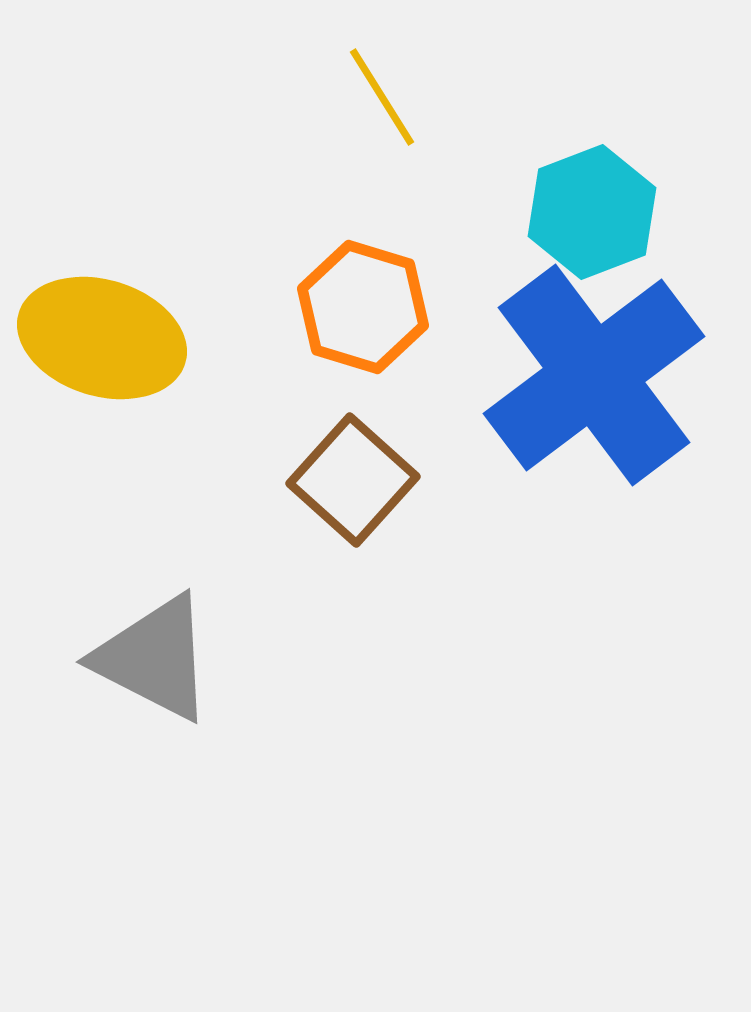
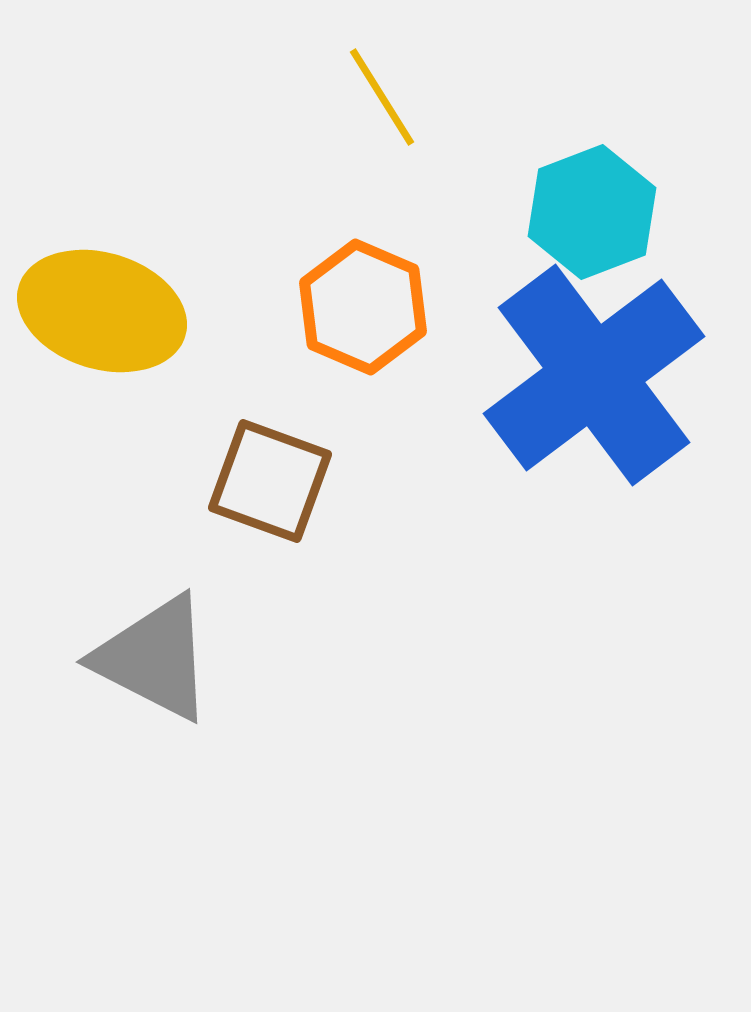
orange hexagon: rotated 6 degrees clockwise
yellow ellipse: moved 27 px up
brown square: moved 83 px left, 1 px down; rotated 22 degrees counterclockwise
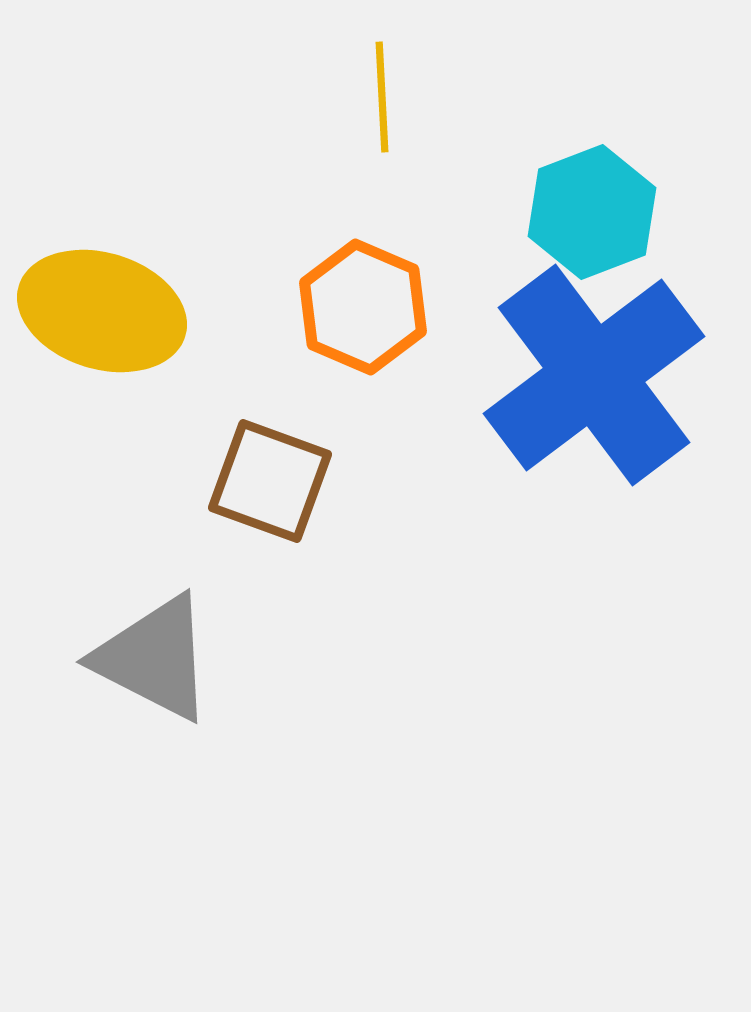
yellow line: rotated 29 degrees clockwise
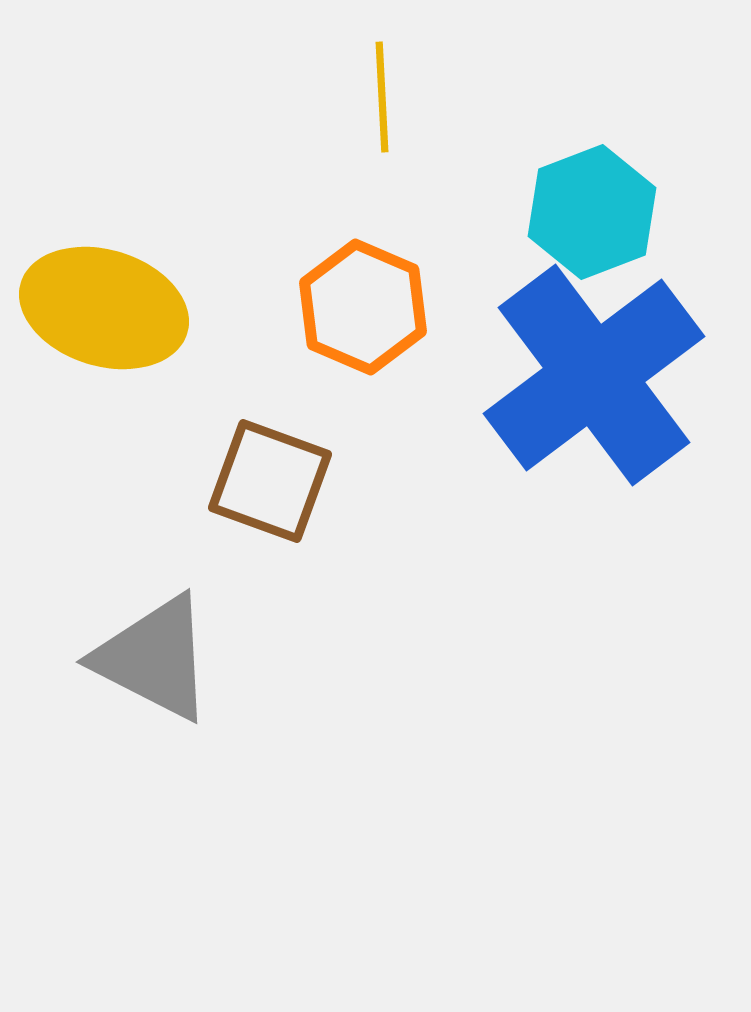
yellow ellipse: moved 2 px right, 3 px up
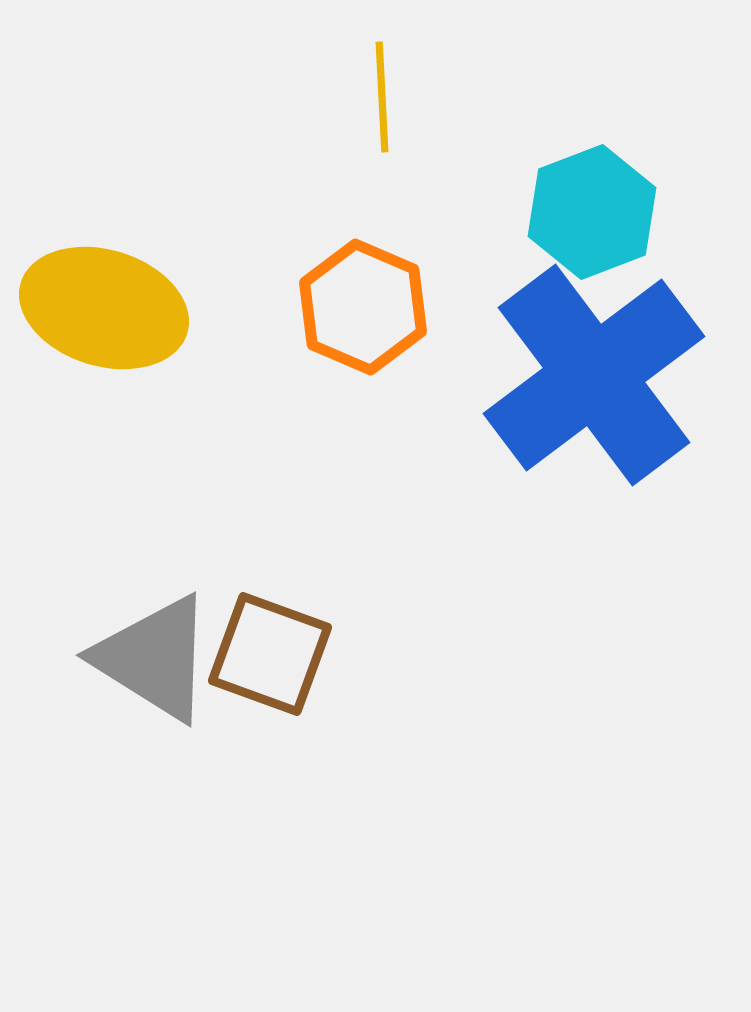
brown square: moved 173 px down
gray triangle: rotated 5 degrees clockwise
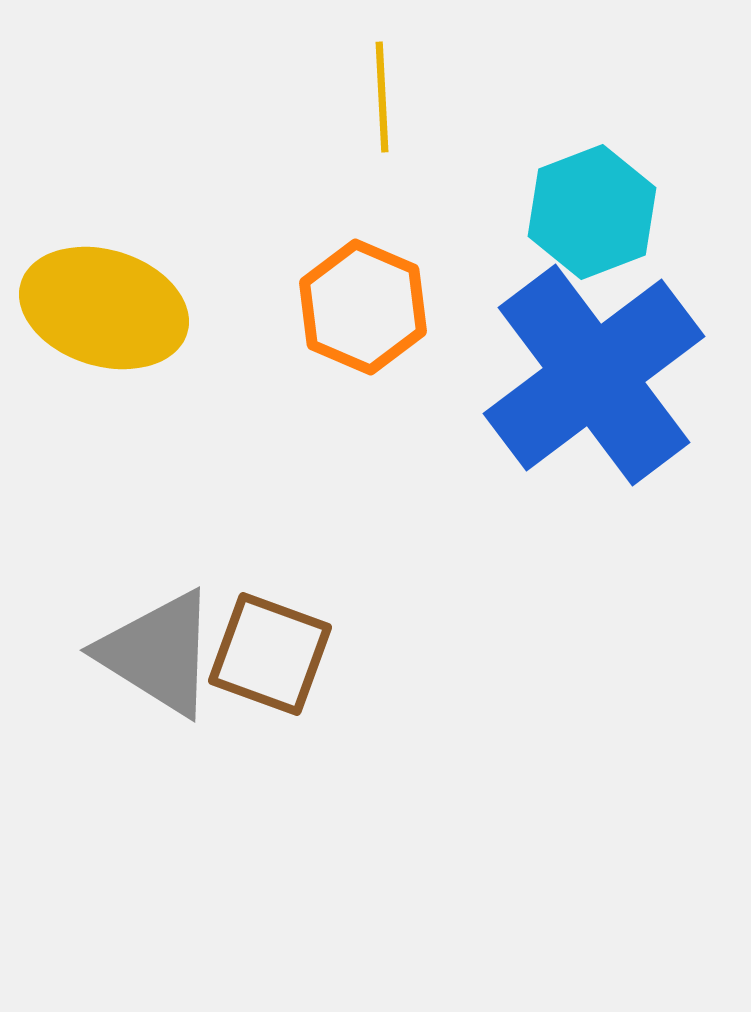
gray triangle: moved 4 px right, 5 px up
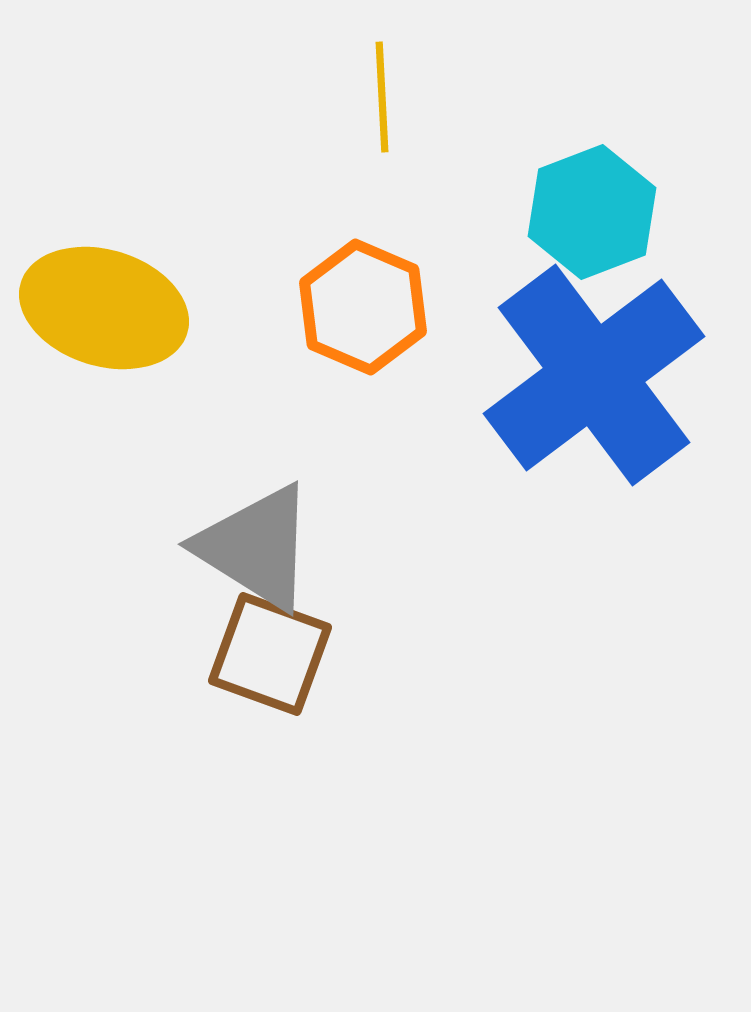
gray triangle: moved 98 px right, 106 px up
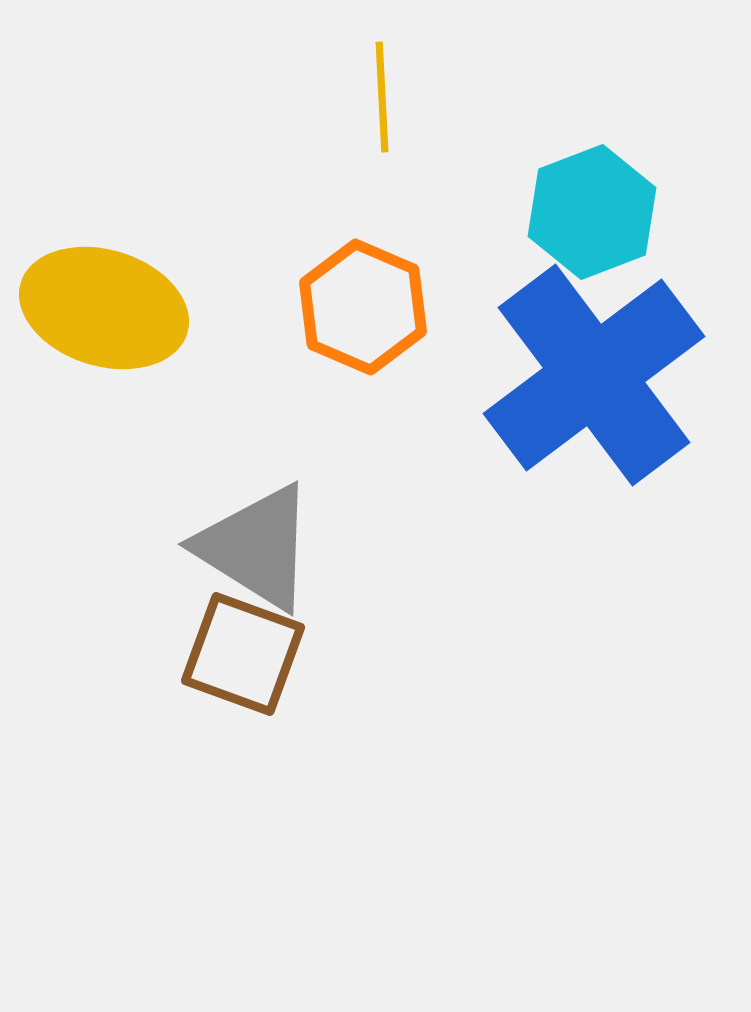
brown square: moved 27 px left
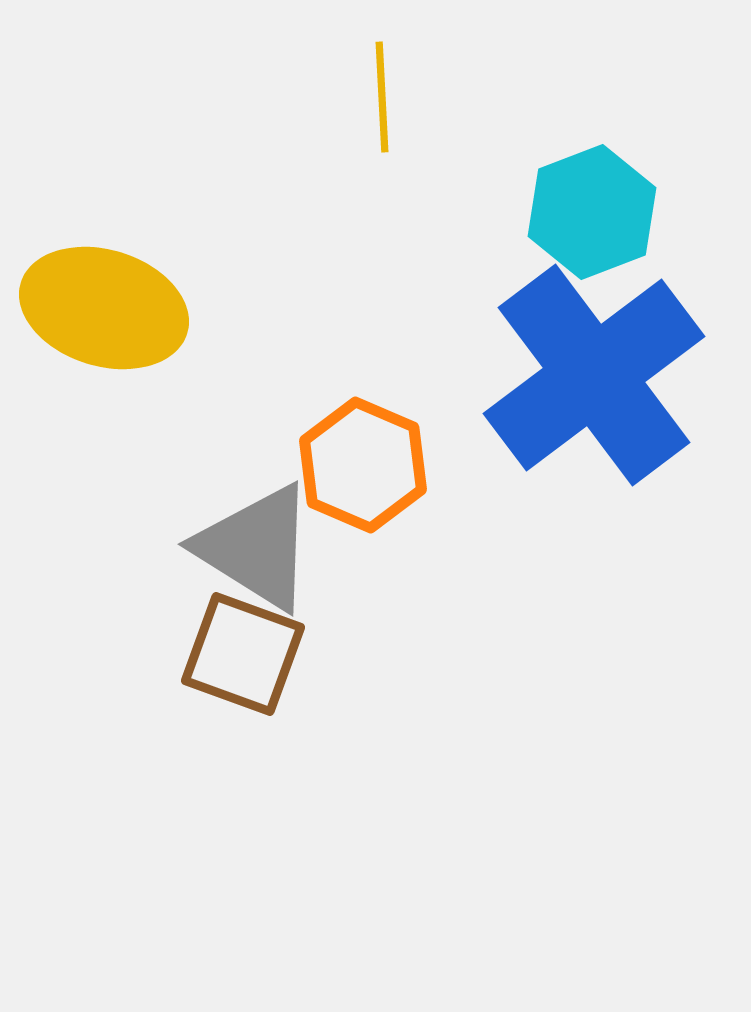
orange hexagon: moved 158 px down
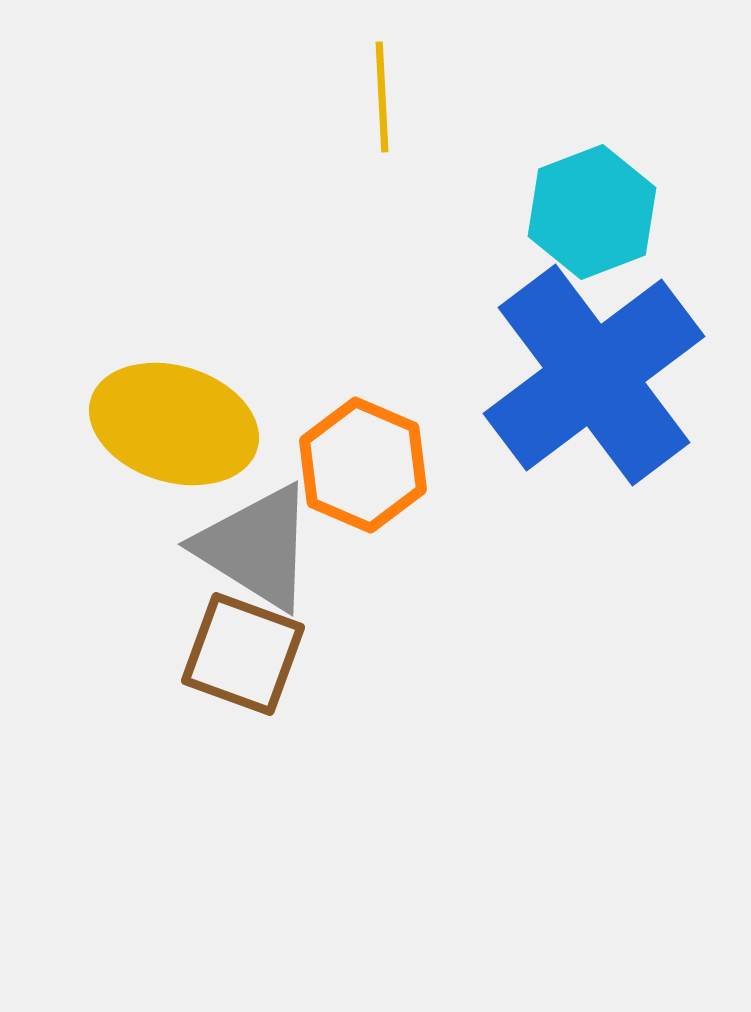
yellow ellipse: moved 70 px right, 116 px down
